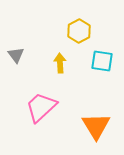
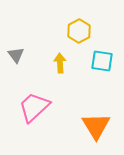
pink trapezoid: moved 7 px left
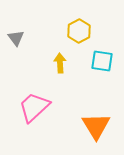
gray triangle: moved 17 px up
